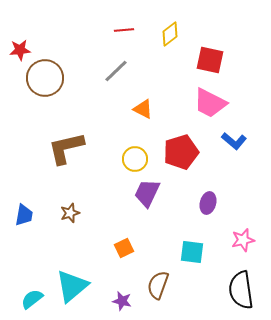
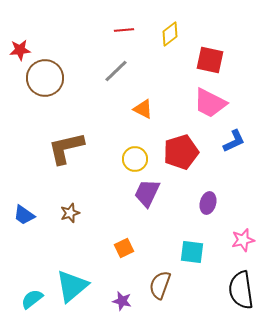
blue L-shape: rotated 65 degrees counterclockwise
blue trapezoid: rotated 115 degrees clockwise
brown semicircle: moved 2 px right
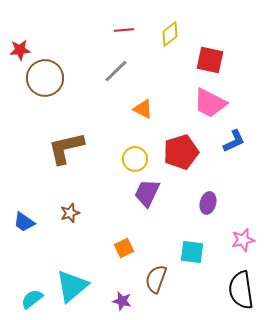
blue trapezoid: moved 7 px down
brown semicircle: moved 4 px left, 6 px up
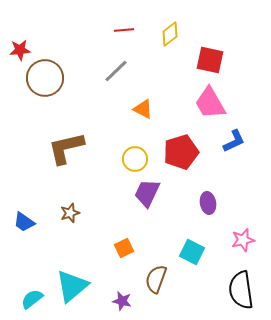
pink trapezoid: rotated 33 degrees clockwise
purple ellipse: rotated 25 degrees counterclockwise
cyan square: rotated 20 degrees clockwise
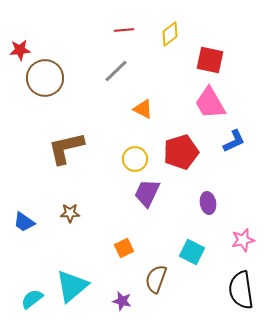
brown star: rotated 18 degrees clockwise
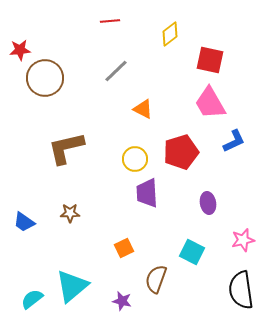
red line: moved 14 px left, 9 px up
purple trapezoid: rotated 28 degrees counterclockwise
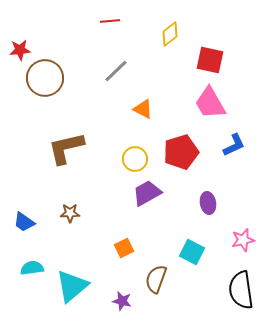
blue L-shape: moved 4 px down
purple trapezoid: rotated 64 degrees clockwise
cyan semicircle: moved 31 px up; rotated 30 degrees clockwise
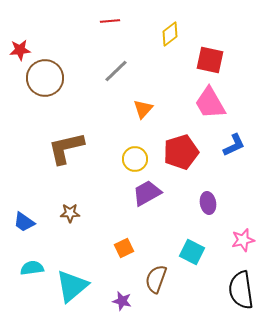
orange triangle: rotated 45 degrees clockwise
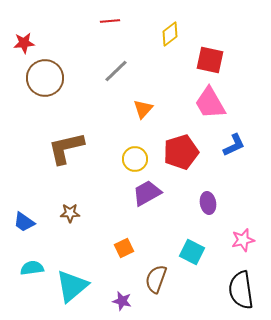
red star: moved 4 px right, 7 px up
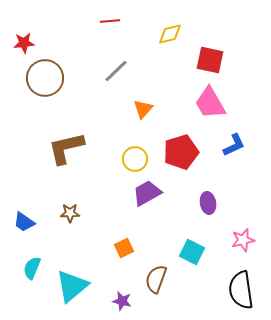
yellow diamond: rotated 25 degrees clockwise
cyan semicircle: rotated 60 degrees counterclockwise
